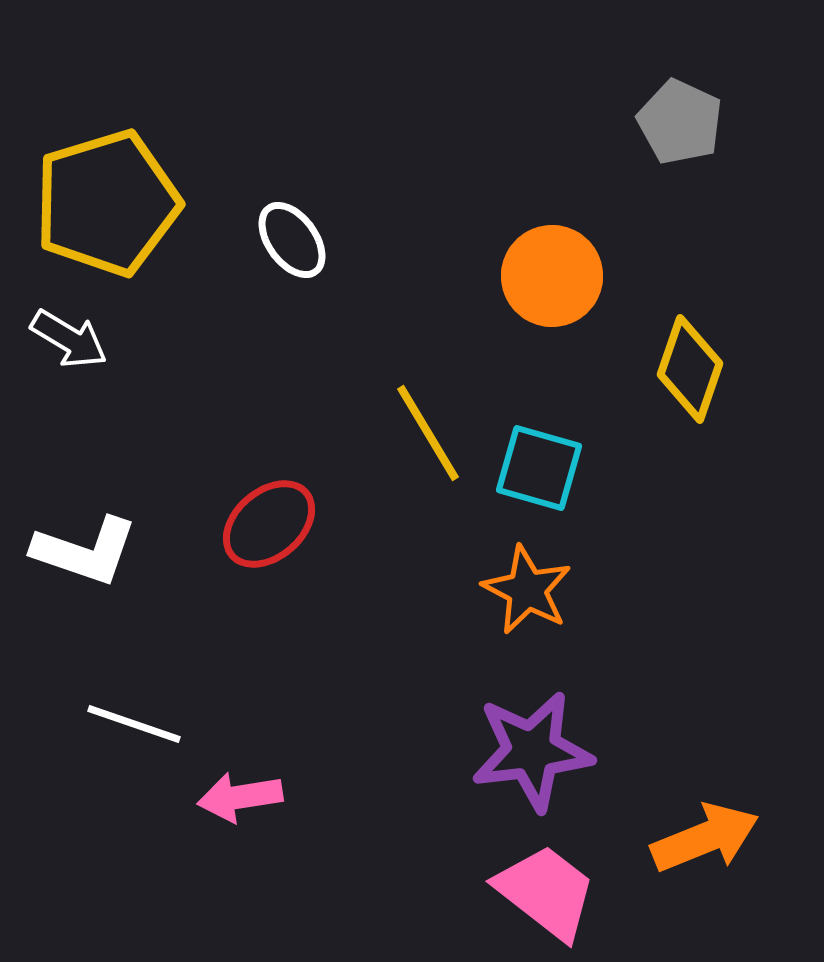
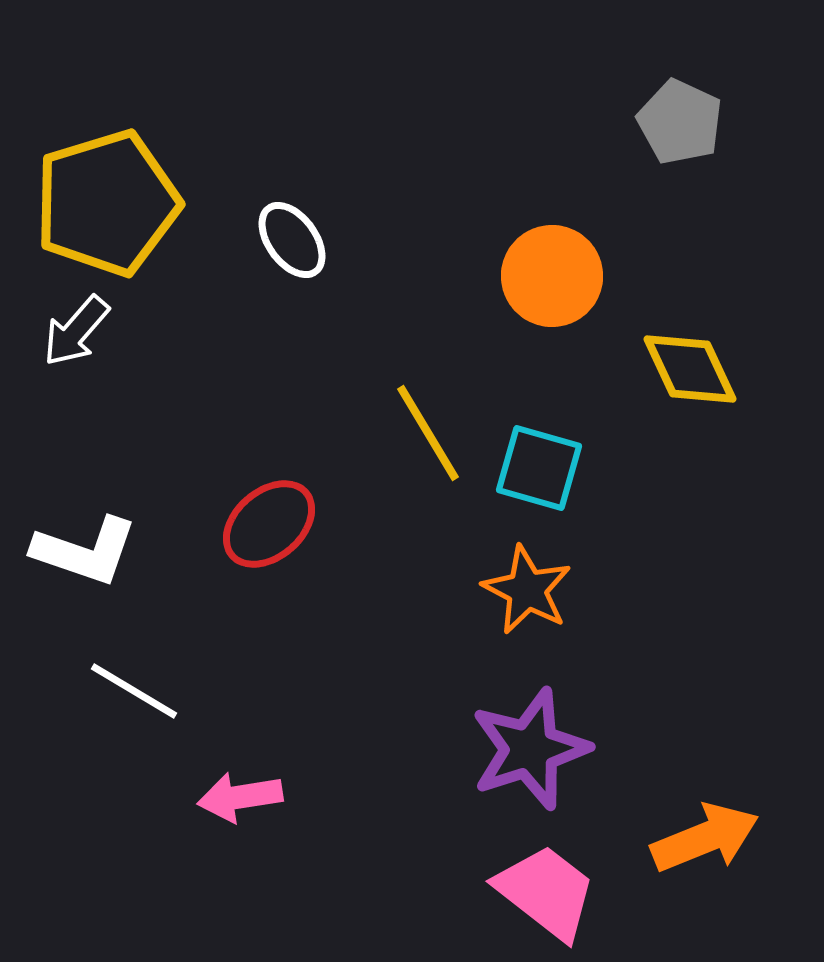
white arrow: moved 7 px right, 8 px up; rotated 100 degrees clockwise
yellow diamond: rotated 44 degrees counterclockwise
white line: moved 33 px up; rotated 12 degrees clockwise
purple star: moved 2 px left, 2 px up; rotated 11 degrees counterclockwise
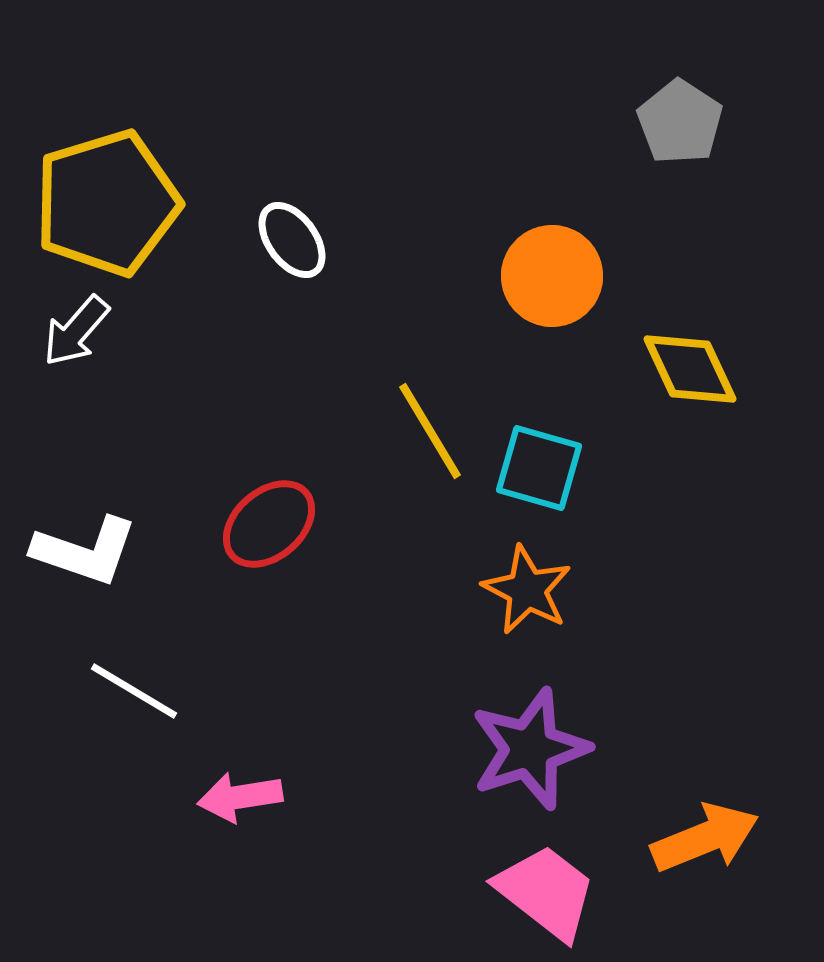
gray pentagon: rotated 8 degrees clockwise
yellow line: moved 2 px right, 2 px up
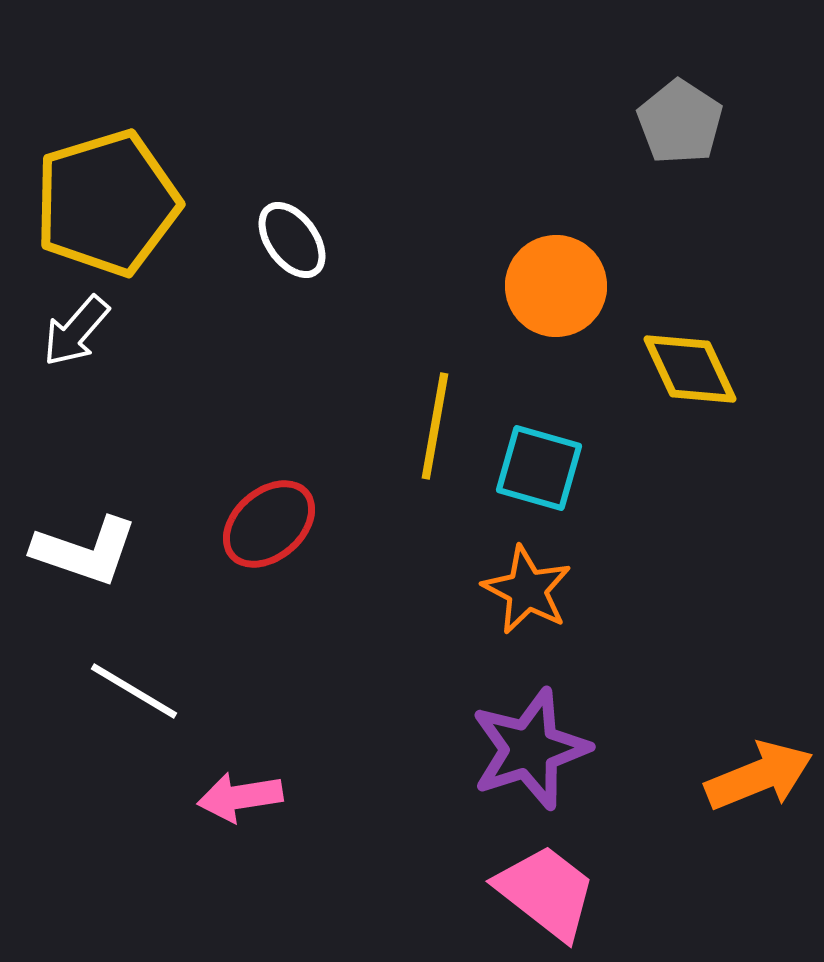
orange circle: moved 4 px right, 10 px down
yellow line: moved 5 px right, 5 px up; rotated 41 degrees clockwise
orange arrow: moved 54 px right, 62 px up
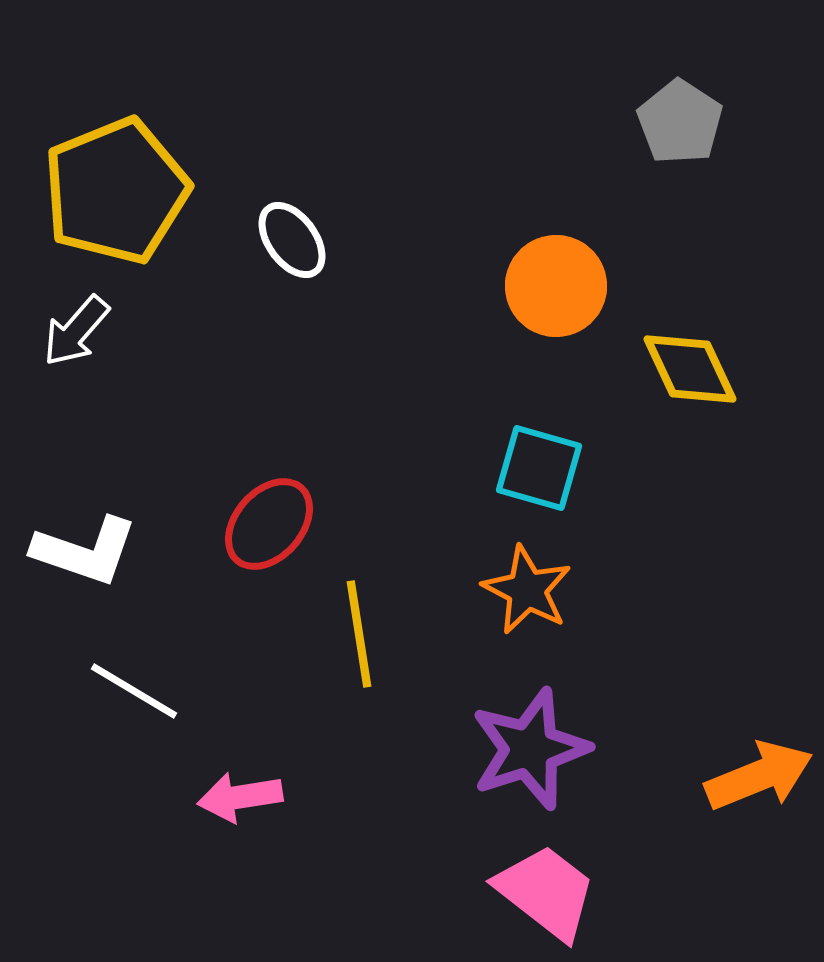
yellow pentagon: moved 9 px right, 12 px up; rotated 5 degrees counterclockwise
yellow line: moved 76 px left, 208 px down; rotated 19 degrees counterclockwise
red ellipse: rotated 8 degrees counterclockwise
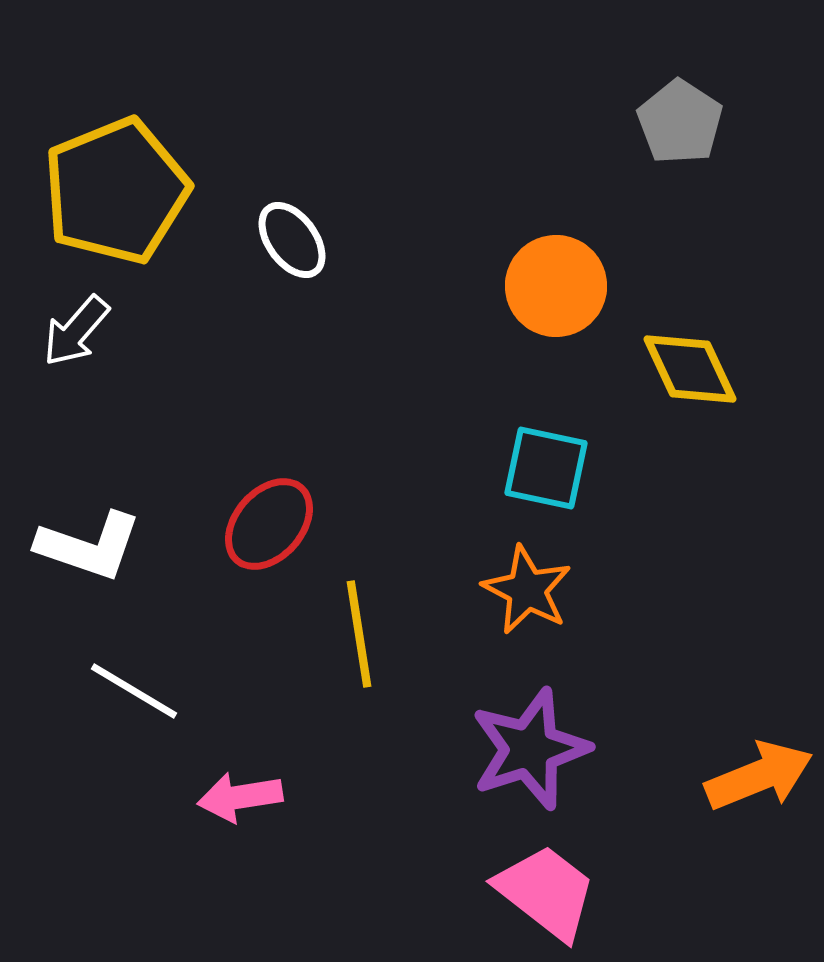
cyan square: moved 7 px right; rotated 4 degrees counterclockwise
white L-shape: moved 4 px right, 5 px up
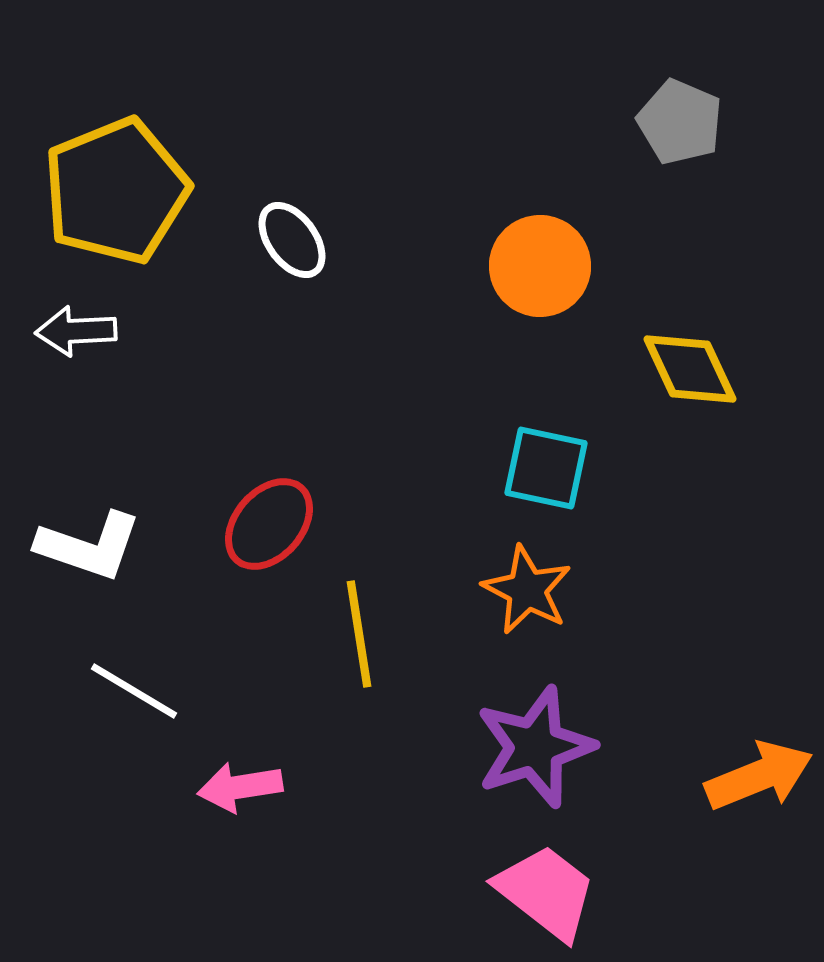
gray pentagon: rotated 10 degrees counterclockwise
orange circle: moved 16 px left, 20 px up
white arrow: rotated 46 degrees clockwise
purple star: moved 5 px right, 2 px up
pink arrow: moved 10 px up
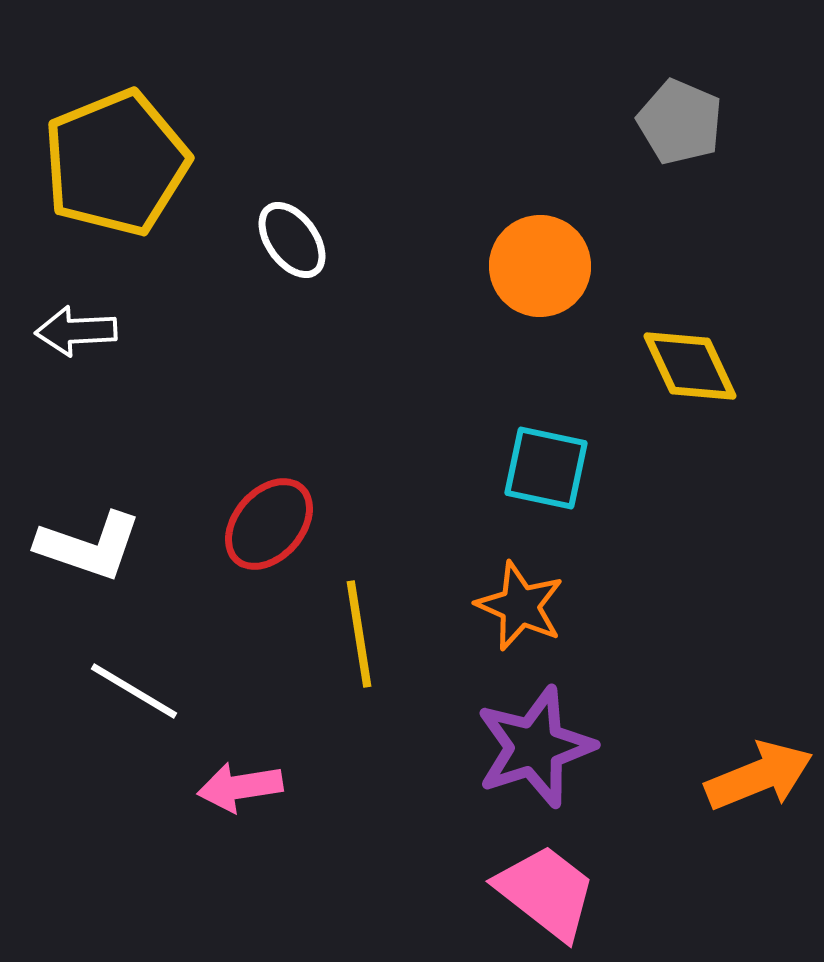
yellow pentagon: moved 28 px up
yellow diamond: moved 3 px up
orange star: moved 7 px left, 16 px down; rotated 4 degrees counterclockwise
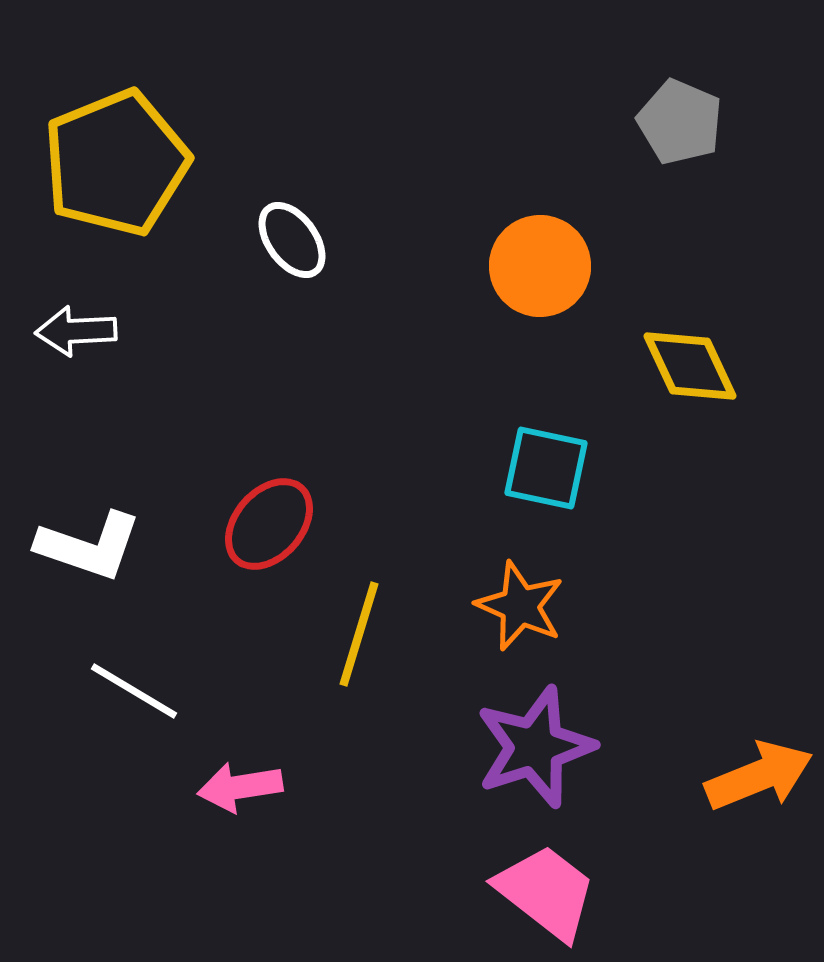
yellow line: rotated 26 degrees clockwise
